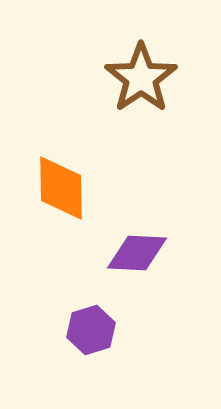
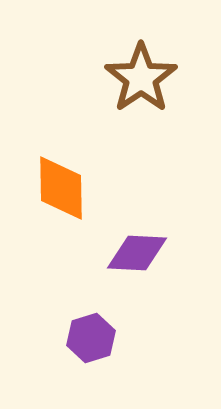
purple hexagon: moved 8 px down
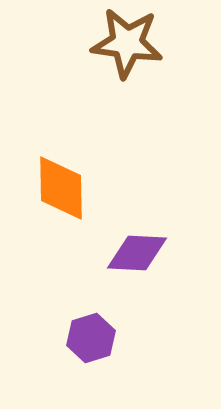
brown star: moved 14 px left, 35 px up; rotated 30 degrees counterclockwise
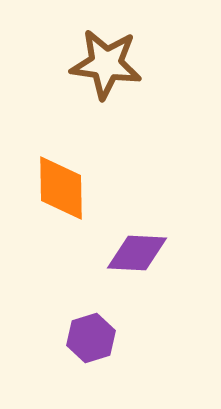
brown star: moved 21 px left, 21 px down
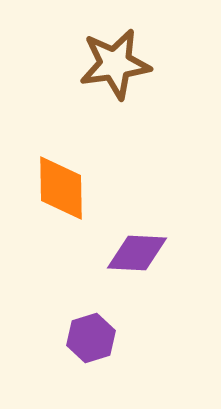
brown star: moved 9 px right; rotated 16 degrees counterclockwise
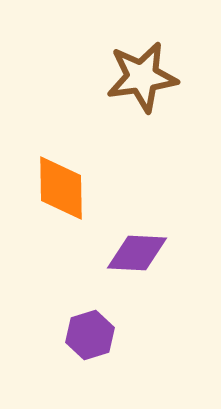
brown star: moved 27 px right, 13 px down
purple hexagon: moved 1 px left, 3 px up
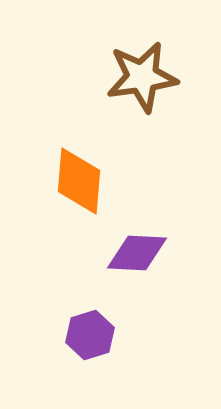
orange diamond: moved 18 px right, 7 px up; rotated 6 degrees clockwise
